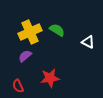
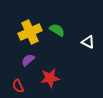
purple semicircle: moved 3 px right, 4 px down
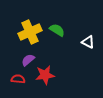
red star: moved 5 px left, 3 px up
red semicircle: moved 7 px up; rotated 120 degrees clockwise
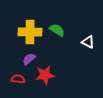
yellow cross: rotated 25 degrees clockwise
purple semicircle: moved 1 px right, 1 px up
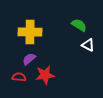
green semicircle: moved 22 px right, 5 px up
white triangle: moved 3 px down
red semicircle: moved 1 px right, 2 px up
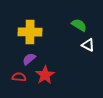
red star: rotated 24 degrees counterclockwise
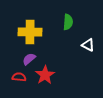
green semicircle: moved 11 px left, 3 px up; rotated 63 degrees clockwise
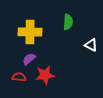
white triangle: moved 3 px right
red star: rotated 24 degrees clockwise
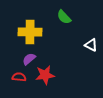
green semicircle: moved 4 px left, 5 px up; rotated 133 degrees clockwise
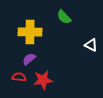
red star: moved 2 px left, 5 px down
